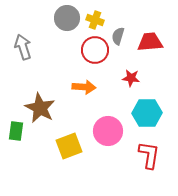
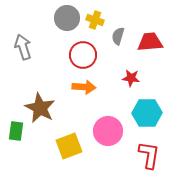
red circle: moved 12 px left, 5 px down
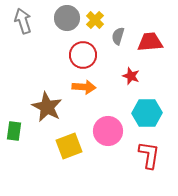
yellow cross: rotated 24 degrees clockwise
gray arrow: moved 26 px up
red star: moved 2 px up; rotated 12 degrees clockwise
brown star: moved 7 px right, 1 px up
green rectangle: moved 2 px left
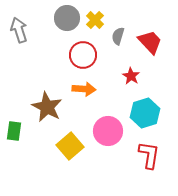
gray arrow: moved 4 px left, 9 px down
red trapezoid: rotated 52 degrees clockwise
red star: rotated 12 degrees clockwise
orange arrow: moved 2 px down
cyan hexagon: moved 2 px left; rotated 16 degrees counterclockwise
yellow square: moved 1 px right; rotated 20 degrees counterclockwise
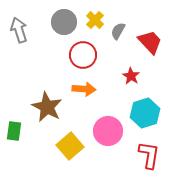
gray circle: moved 3 px left, 4 px down
gray semicircle: moved 5 px up; rotated 12 degrees clockwise
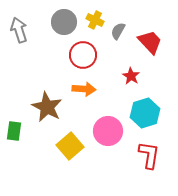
yellow cross: rotated 18 degrees counterclockwise
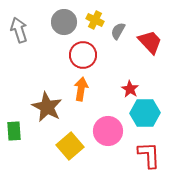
red star: moved 1 px left, 13 px down
orange arrow: moved 3 px left; rotated 85 degrees counterclockwise
cyan hexagon: rotated 16 degrees clockwise
green rectangle: rotated 12 degrees counterclockwise
red L-shape: rotated 12 degrees counterclockwise
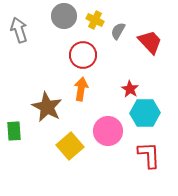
gray circle: moved 6 px up
